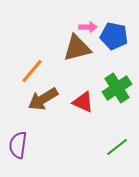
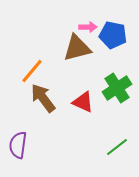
blue pentagon: moved 1 px left, 1 px up
brown arrow: moved 1 px up; rotated 84 degrees clockwise
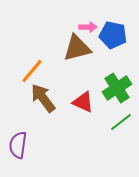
green line: moved 4 px right, 25 px up
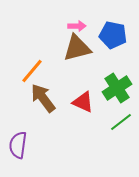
pink arrow: moved 11 px left, 1 px up
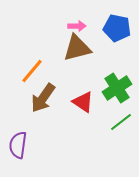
blue pentagon: moved 4 px right, 7 px up
brown arrow: rotated 108 degrees counterclockwise
red triangle: rotated 10 degrees clockwise
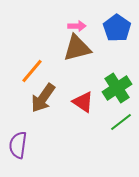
blue pentagon: rotated 24 degrees clockwise
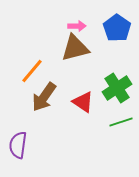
brown triangle: moved 2 px left
brown arrow: moved 1 px right, 1 px up
green line: rotated 20 degrees clockwise
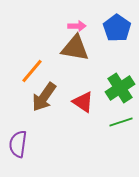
brown triangle: rotated 24 degrees clockwise
green cross: moved 3 px right
purple semicircle: moved 1 px up
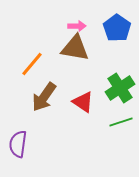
orange line: moved 7 px up
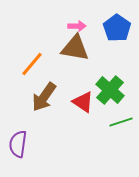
green cross: moved 10 px left, 2 px down; rotated 16 degrees counterclockwise
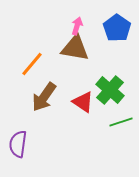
pink arrow: rotated 72 degrees counterclockwise
